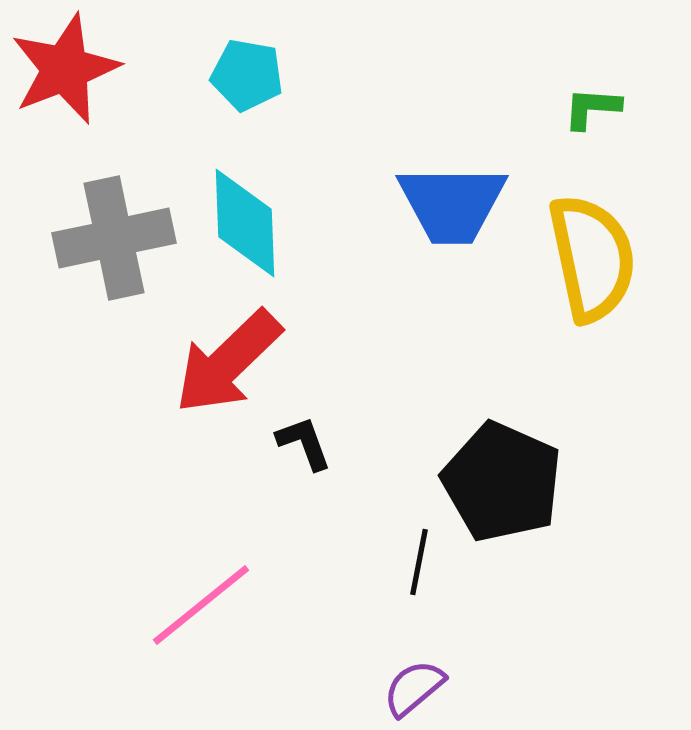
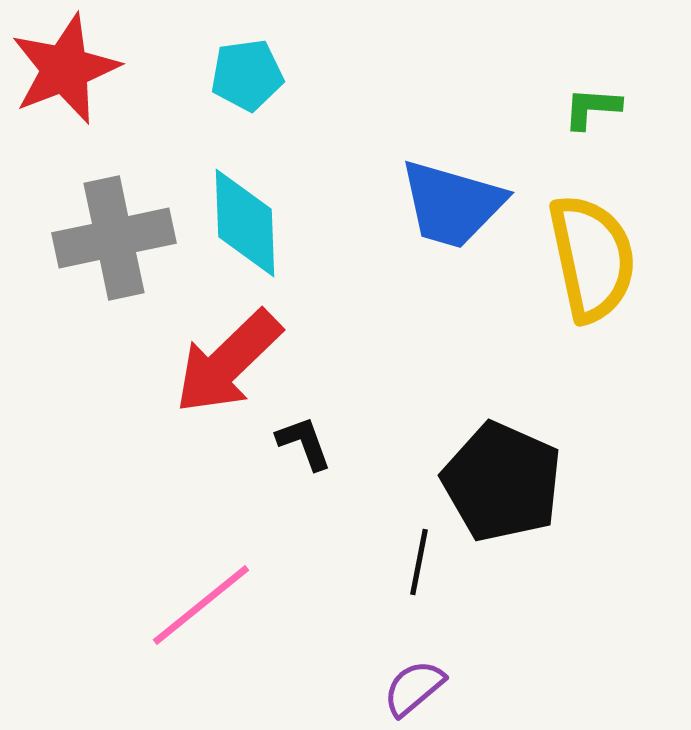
cyan pentagon: rotated 18 degrees counterclockwise
blue trapezoid: rotated 16 degrees clockwise
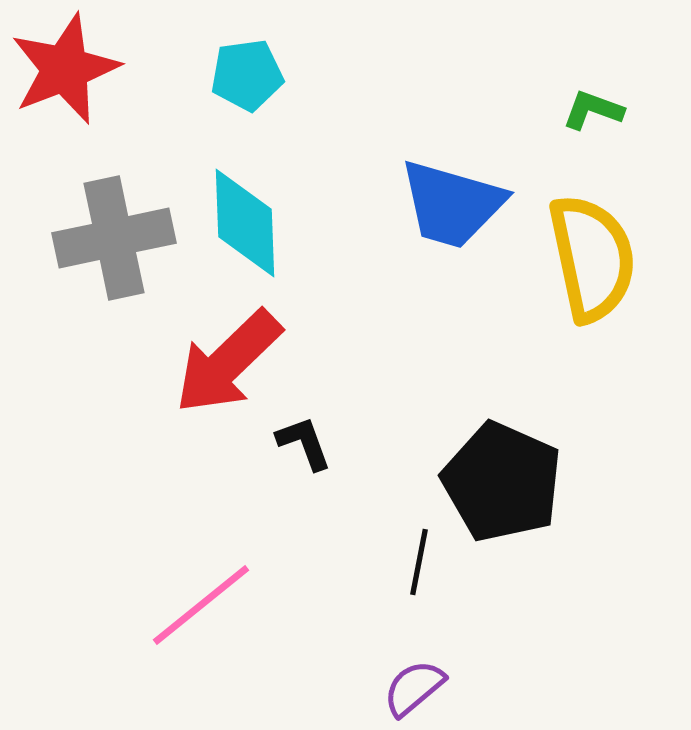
green L-shape: moved 1 px right, 2 px down; rotated 16 degrees clockwise
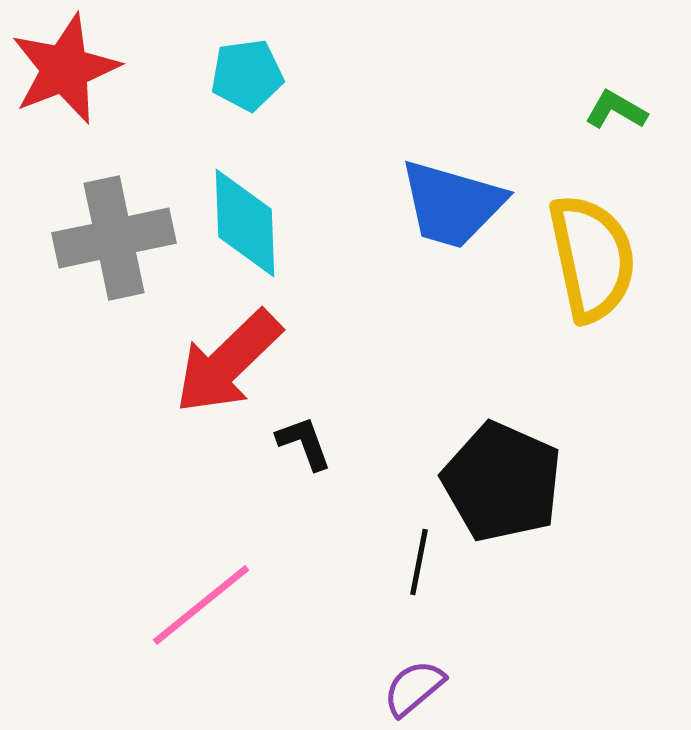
green L-shape: moved 23 px right; rotated 10 degrees clockwise
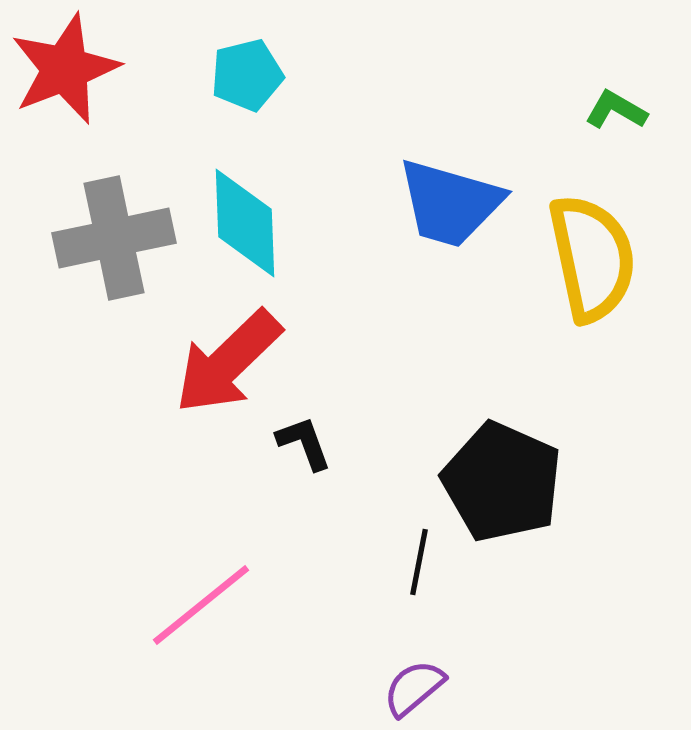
cyan pentagon: rotated 6 degrees counterclockwise
blue trapezoid: moved 2 px left, 1 px up
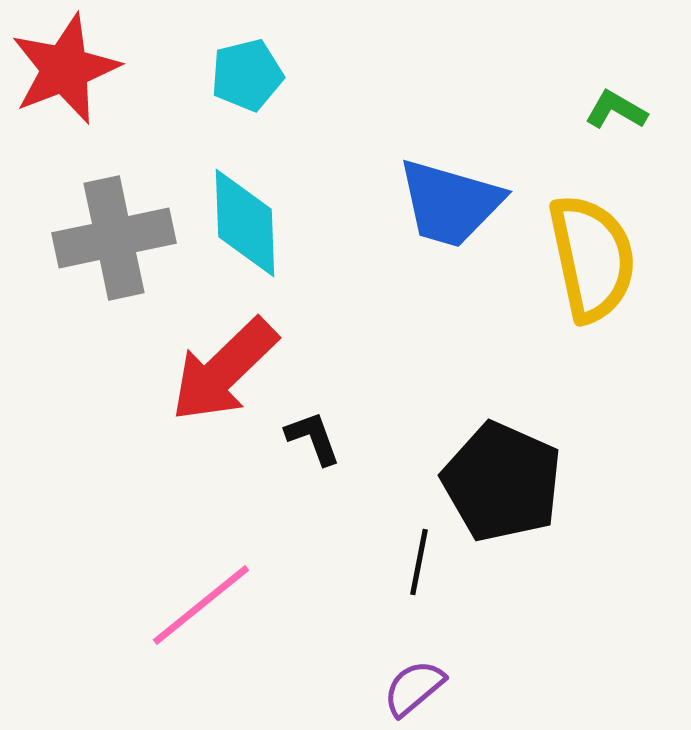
red arrow: moved 4 px left, 8 px down
black L-shape: moved 9 px right, 5 px up
